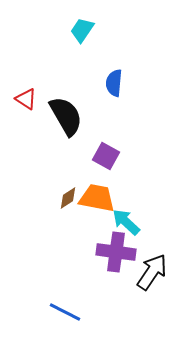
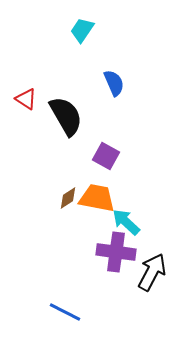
blue semicircle: rotated 152 degrees clockwise
black arrow: rotated 6 degrees counterclockwise
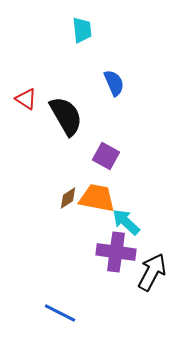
cyan trapezoid: rotated 140 degrees clockwise
blue line: moved 5 px left, 1 px down
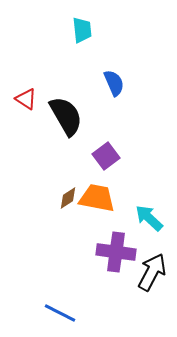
purple square: rotated 24 degrees clockwise
cyan arrow: moved 23 px right, 4 px up
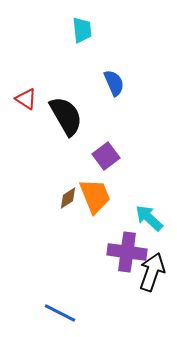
orange trapezoid: moved 2 px left, 2 px up; rotated 57 degrees clockwise
purple cross: moved 11 px right
black arrow: rotated 9 degrees counterclockwise
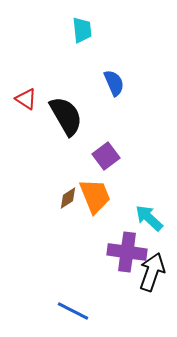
blue line: moved 13 px right, 2 px up
